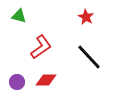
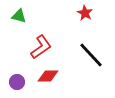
red star: moved 1 px left, 4 px up
black line: moved 2 px right, 2 px up
red diamond: moved 2 px right, 4 px up
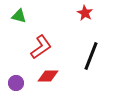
black line: moved 1 px down; rotated 64 degrees clockwise
purple circle: moved 1 px left, 1 px down
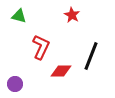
red star: moved 13 px left, 2 px down
red L-shape: rotated 30 degrees counterclockwise
red diamond: moved 13 px right, 5 px up
purple circle: moved 1 px left, 1 px down
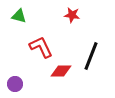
red star: rotated 21 degrees counterclockwise
red L-shape: rotated 50 degrees counterclockwise
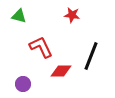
purple circle: moved 8 px right
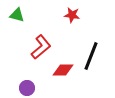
green triangle: moved 2 px left, 1 px up
red L-shape: rotated 75 degrees clockwise
red diamond: moved 2 px right, 1 px up
purple circle: moved 4 px right, 4 px down
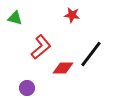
green triangle: moved 2 px left, 3 px down
black line: moved 2 px up; rotated 16 degrees clockwise
red diamond: moved 2 px up
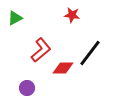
green triangle: rotated 42 degrees counterclockwise
red L-shape: moved 3 px down
black line: moved 1 px left, 1 px up
